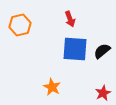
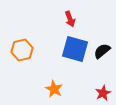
orange hexagon: moved 2 px right, 25 px down
blue square: rotated 12 degrees clockwise
orange star: moved 2 px right, 2 px down
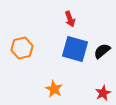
orange hexagon: moved 2 px up
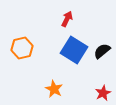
red arrow: moved 3 px left; rotated 133 degrees counterclockwise
blue square: moved 1 px left, 1 px down; rotated 16 degrees clockwise
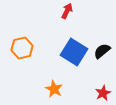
red arrow: moved 8 px up
blue square: moved 2 px down
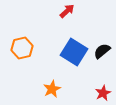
red arrow: rotated 21 degrees clockwise
orange star: moved 2 px left; rotated 18 degrees clockwise
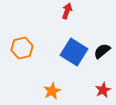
red arrow: rotated 28 degrees counterclockwise
orange star: moved 2 px down
red star: moved 3 px up
